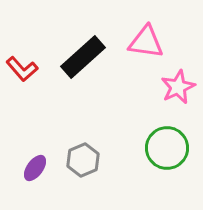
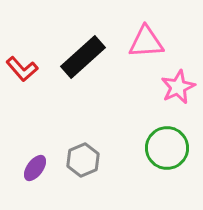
pink triangle: rotated 12 degrees counterclockwise
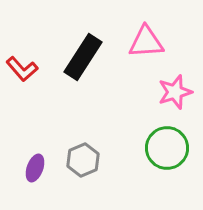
black rectangle: rotated 15 degrees counterclockwise
pink star: moved 3 px left, 5 px down; rotated 8 degrees clockwise
purple ellipse: rotated 16 degrees counterclockwise
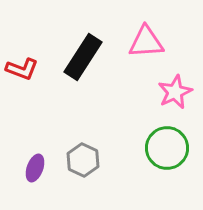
red L-shape: rotated 28 degrees counterclockwise
pink star: rotated 8 degrees counterclockwise
gray hexagon: rotated 12 degrees counterclockwise
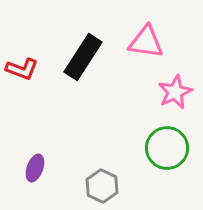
pink triangle: rotated 12 degrees clockwise
gray hexagon: moved 19 px right, 26 px down
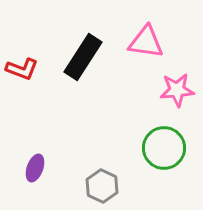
pink star: moved 2 px right, 2 px up; rotated 20 degrees clockwise
green circle: moved 3 px left
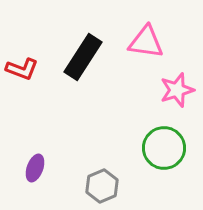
pink star: rotated 12 degrees counterclockwise
gray hexagon: rotated 12 degrees clockwise
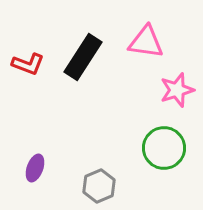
red L-shape: moved 6 px right, 5 px up
gray hexagon: moved 3 px left
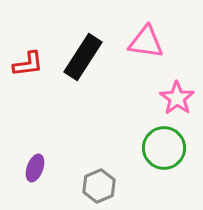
red L-shape: rotated 28 degrees counterclockwise
pink star: moved 8 px down; rotated 20 degrees counterclockwise
